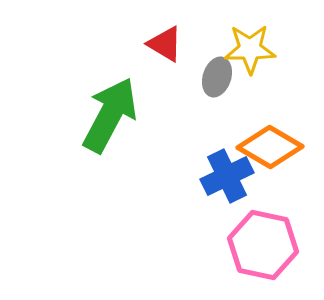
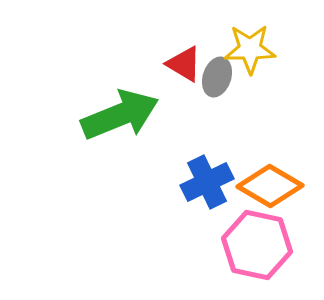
red triangle: moved 19 px right, 20 px down
green arrow: moved 10 px right; rotated 40 degrees clockwise
orange diamond: moved 39 px down
blue cross: moved 20 px left, 6 px down
pink hexagon: moved 6 px left
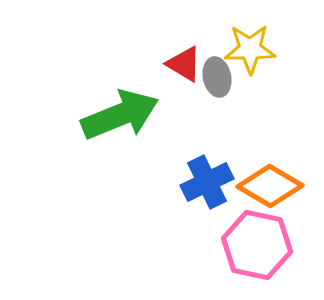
gray ellipse: rotated 30 degrees counterclockwise
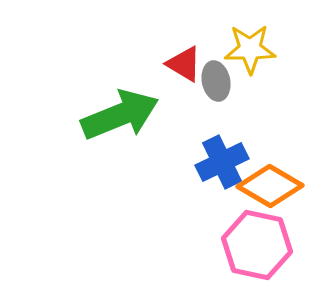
gray ellipse: moved 1 px left, 4 px down
blue cross: moved 15 px right, 20 px up
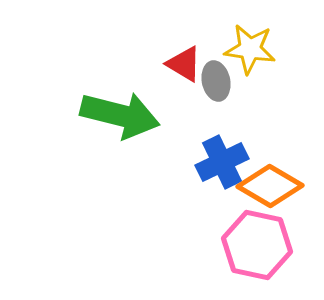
yellow star: rotated 9 degrees clockwise
green arrow: rotated 36 degrees clockwise
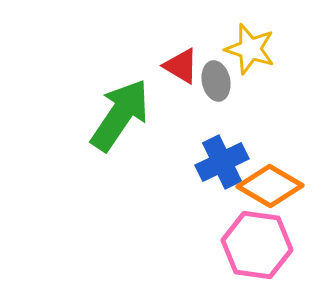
yellow star: rotated 9 degrees clockwise
red triangle: moved 3 px left, 2 px down
green arrow: rotated 70 degrees counterclockwise
pink hexagon: rotated 4 degrees counterclockwise
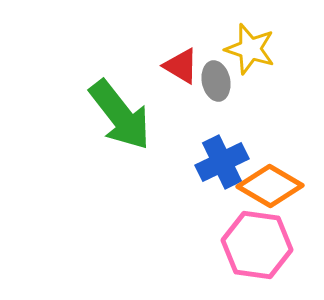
green arrow: rotated 108 degrees clockwise
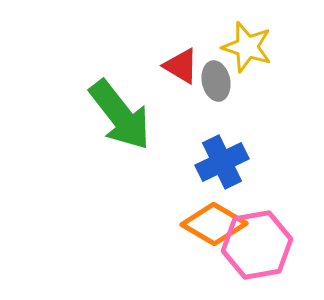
yellow star: moved 3 px left, 2 px up
orange diamond: moved 56 px left, 38 px down
pink hexagon: rotated 18 degrees counterclockwise
